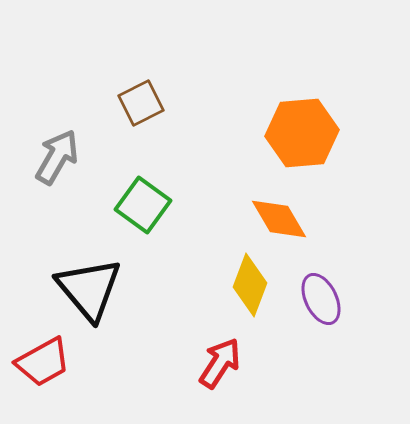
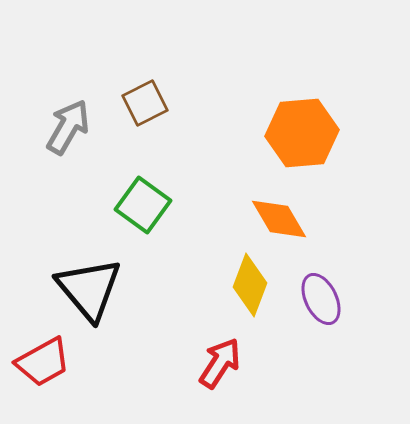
brown square: moved 4 px right
gray arrow: moved 11 px right, 30 px up
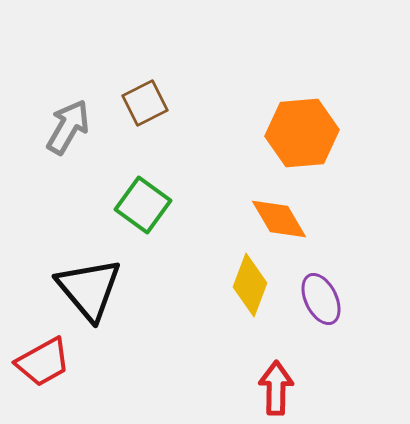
red arrow: moved 56 px right, 25 px down; rotated 32 degrees counterclockwise
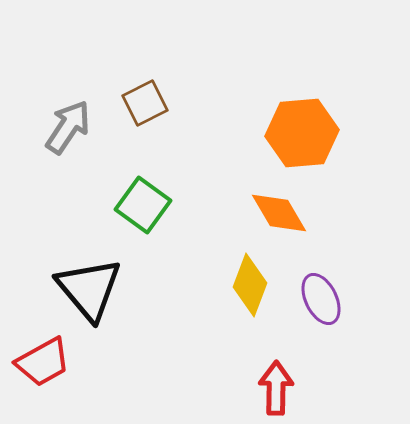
gray arrow: rotated 4 degrees clockwise
orange diamond: moved 6 px up
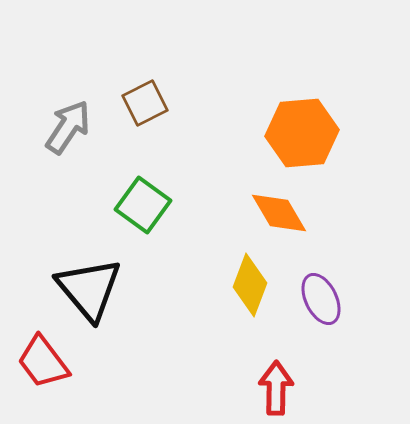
red trapezoid: rotated 82 degrees clockwise
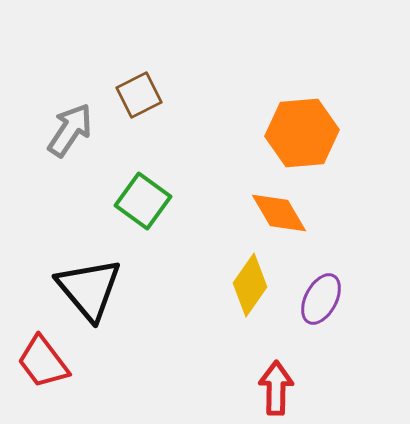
brown square: moved 6 px left, 8 px up
gray arrow: moved 2 px right, 3 px down
green square: moved 4 px up
yellow diamond: rotated 14 degrees clockwise
purple ellipse: rotated 54 degrees clockwise
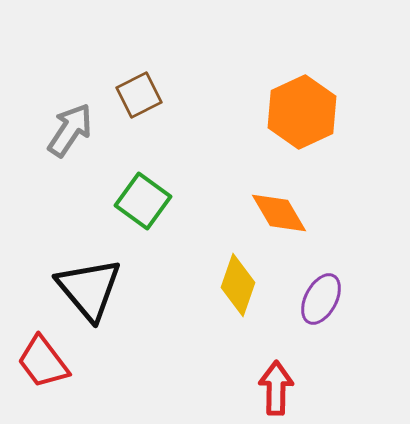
orange hexagon: moved 21 px up; rotated 20 degrees counterclockwise
yellow diamond: moved 12 px left; rotated 16 degrees counterclockwise
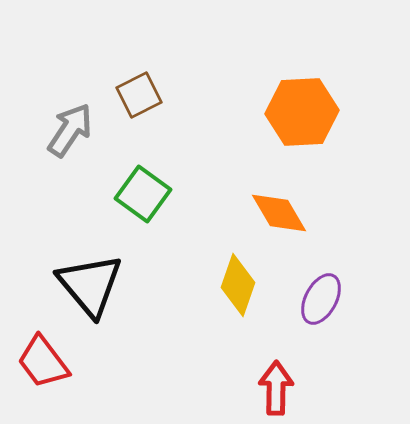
orange hexagon: rotated 22 degrees clockwise
green square: moved 7 px up
black triangle: moved 1 px right, 4 px up
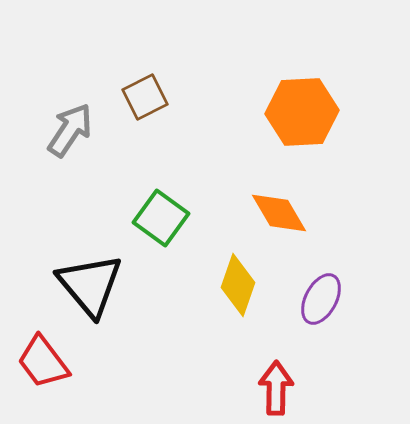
brown square: moved 6 px right, 2 px down
green square: moved 18 px right, 24 px down
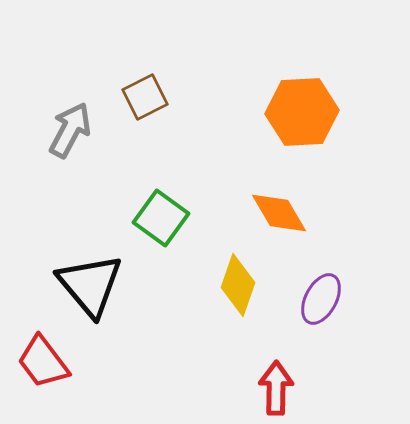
gray arrow: rotated 6 degrees counterclockwise
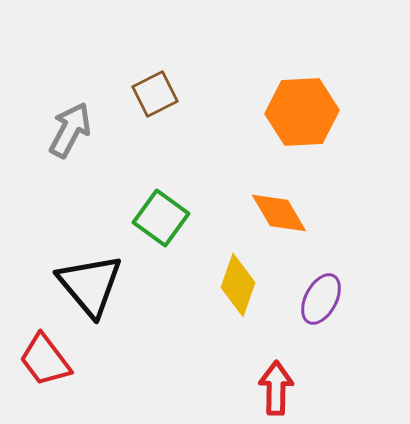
brown square: moved 10 px right, 3 px up
red trapezoid: moved 2 px right, 2 px up
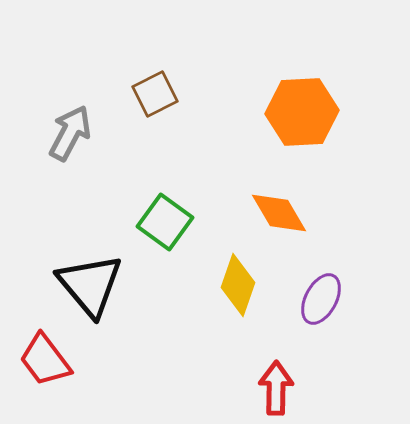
gray arrow: moved 3 px down
green square: moved 4 px right, 4 px down
